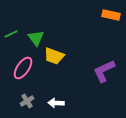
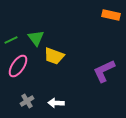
green line: moved 6 px down
pink ellipse: moved 5 px left, 2 px up
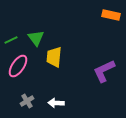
yellow trapezoid: moved 1 px down; rotated 75 degrees clockwise
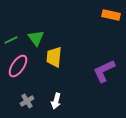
white arrow: moved 2 px up; rotated 77 degrees counterclockwise
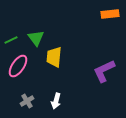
orange rectangle: moved 1 px left, 1 px up; rotated 18 degrees counterclockwise
